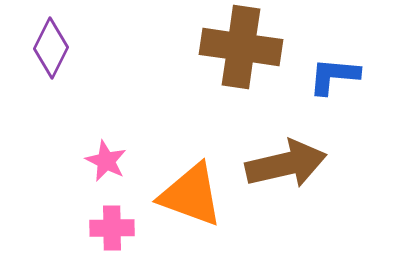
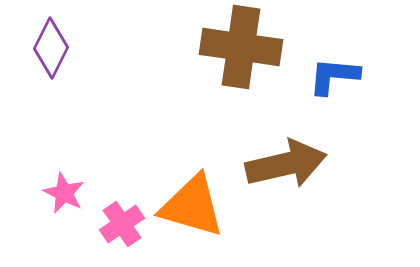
pink star: moved 42 px left, 32 px down
orange triangle: moved 1 px right, 11 px down; rotated 4 degrees counterclockwise
pink cross: moved 10 px right, 4 px up; rotated 33 degrees counterclockwise
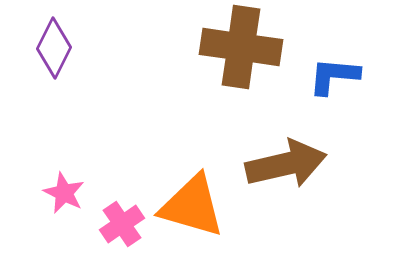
purple diamond: moved 3 px right
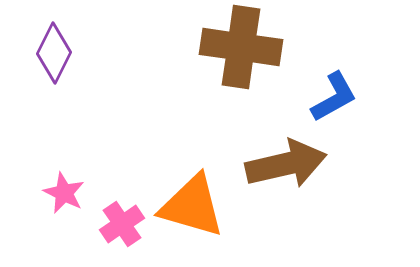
purple diamond: moved 5 px down
blue L-shape: moved 21 px down; rotated 146 degrees clockwise
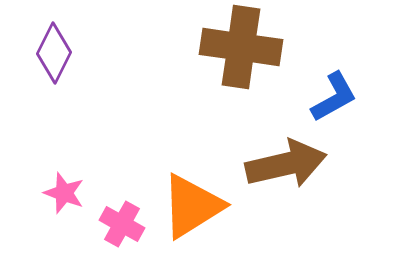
pink star: rotated 6 degrees counterclockwise
orange triangle: rotated 48 degrees counterclockwise
pink cross: rotated 27 degrees counterclockwise
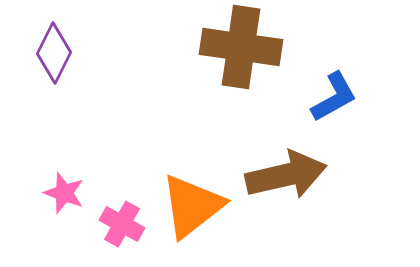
brown arrow: moved 11 px down
orange triangle: rotated 6 degrees counterclockwise
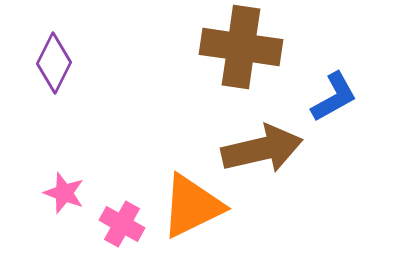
purple diamond: moved 10 px down
brown arrow: moved 24 px left, 26 px up
orange triangle: rotated 12 degrees clockwise
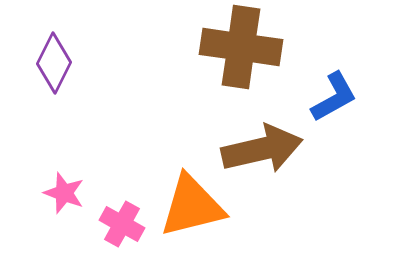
orange triangle: rotated 12 degrees clockwise
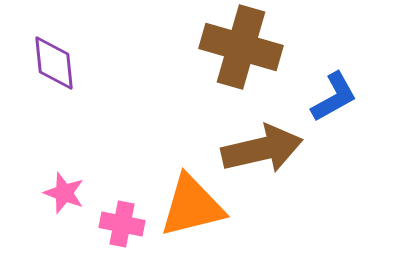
brown cross: rotated 8 degrees clockwise
purple diamond: rotated 32 degrees counterclockwise
pink cross: rotated 18 degrees counterclockwise
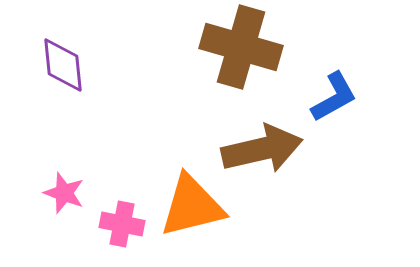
purple diamond: moved 9 px right, 2 px down
